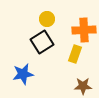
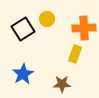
orange cross: moved 2 px up
black square: moved 19 px left, 13 px up
blue star: rotated 20 degrees counterclockwise
brown star: moved 21 px left, 2 px up
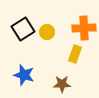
yellow circle: moved 13 px down
blue star: moved 1 px right, 1 px down; rotated 25 degrees counterclockwise
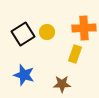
black square: moved 5 px down
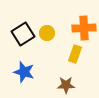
yellow circle: moved 1 px down
blue star: moved 3 px up
brown star: moved 4 px right, 1 px down
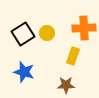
yellow rectangle: moved 2 px left, 2 px down
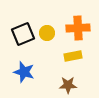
orange cross: moved 6 px left
black square: rotated 10 degrees clockwise
yellow rectangle: rotated 60 degrees clockwise
brown star: moved 2 px right
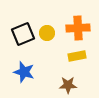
yellow rectangle: moved 4 px right
